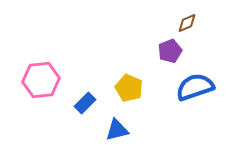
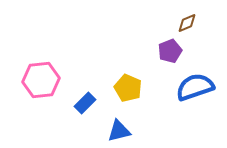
yellow pentagon: moved 1 px left
blue triangle: moved 2 px right, 1 px down
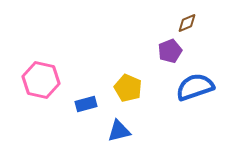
pink hexagon: rotated 18 degrees clockwise
blue rectangle: moved 1 px right, 1 px down; rotated 30 degrees clockwise
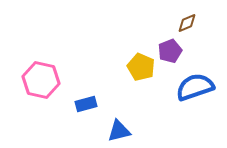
yellow pentagon: moved 13 px right, 21 px up
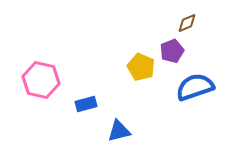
purple pentagon: moved 2 px right
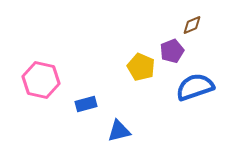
brown diamond: moved 5 px right, 2 px down
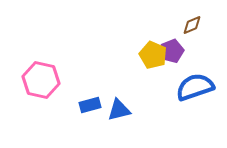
yellow pentagon: moved 12 px right, 12 px up
blue rectangle: moved 4 px right, 1 px down
blue triangle: moved 21 px up
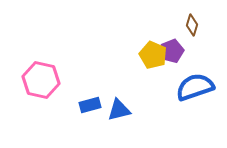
brown diamond: rotated 50 degrees counterclockwise
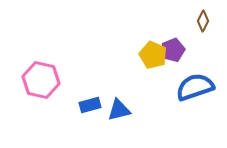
brown diamond: moved 11 px right, 4 px up; rotated 10 degrees clockwise
purple pentagon: moved 1 px right, 1 px up
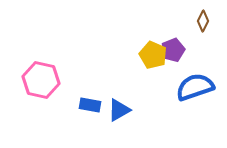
blue rectangle: rotated 25 degrees clockwise
blue triangle: rotated 15 degrees counterclockwise
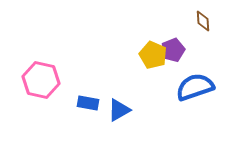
brown diamond: rotated 30 degrees counterclockwise
blue rectangle: moved 2 px left, 2 px up
